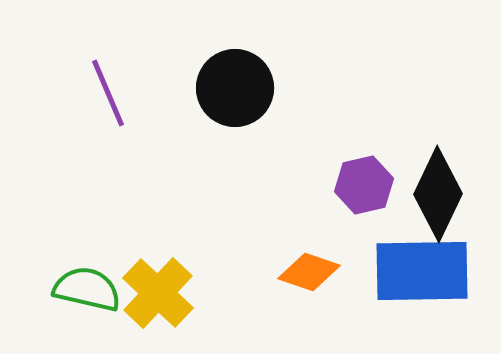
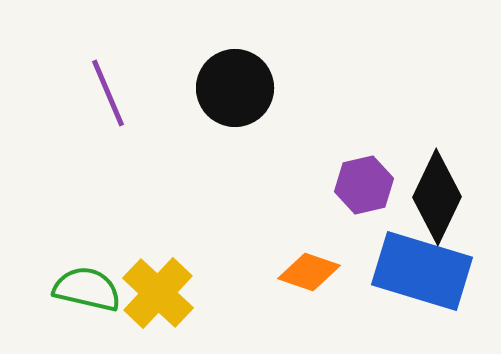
black diamond: moved 1 px left, 3 px down
blue rectangle: rotated 18 degrees clockwise
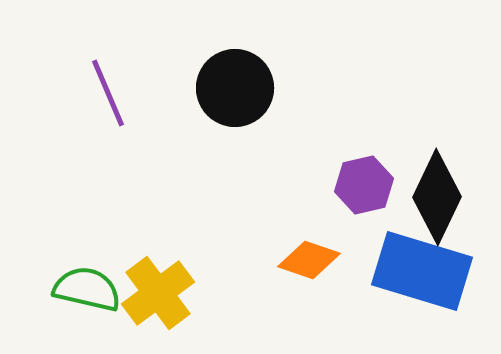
orange diamond: moved 12 px up
yellow cross: rotated 10 degrees clockwise
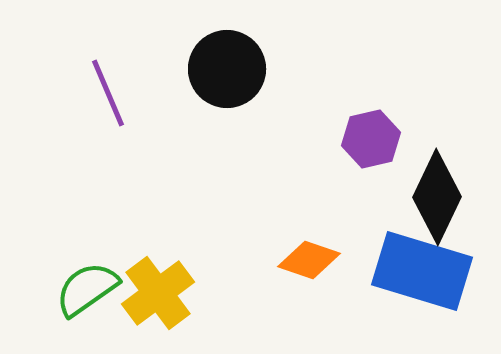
black circle: moved 8 px left, 19 px up
purple hexagon: moved 7 px right, 46 px up
green semicircle: rotated 48 degrees counterclockwise
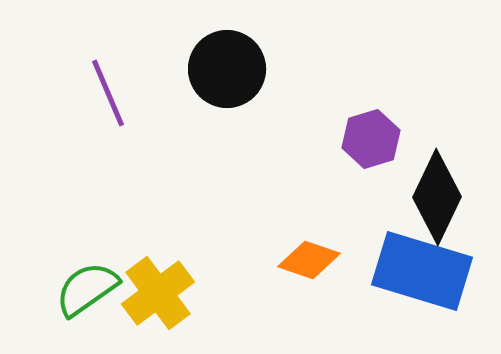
purple hexagon: rotated 4 degrees counterclockwise
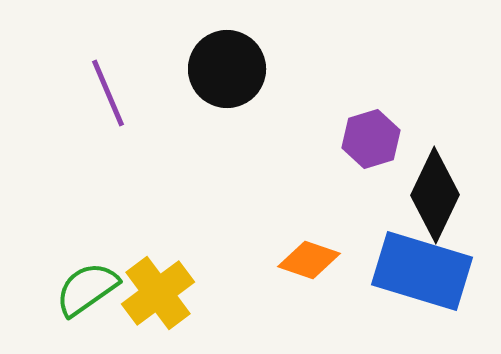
black diamond: moved 2 px left, 2 px up
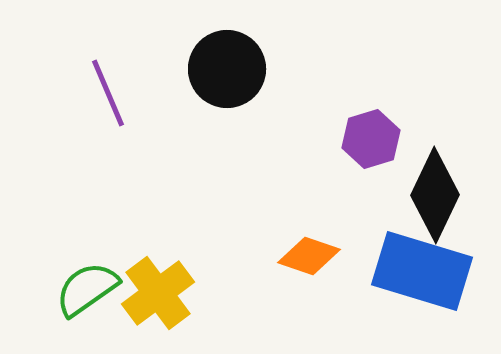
orange diamond: moved 4 px up
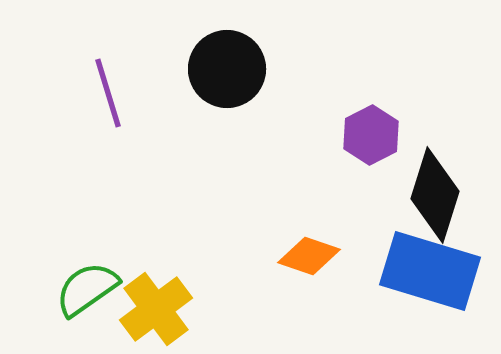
purple line: rotated 6 degrees clockwise
purple hexagon: moved 4 px up; rotated 10 degrees counterclockwise
black diamond: rotated 8 degrees counterclockwise
blue rectangle: moved 8 px right
yellow cross: moved 2 px left, 16 px down
